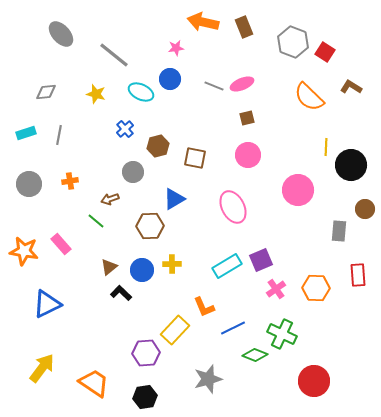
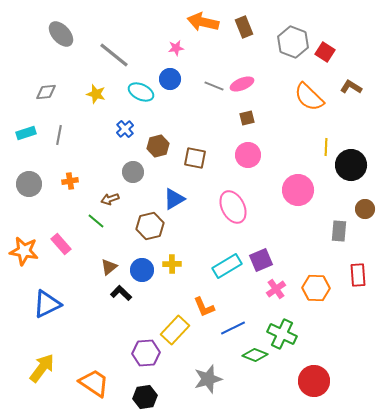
brown hexagon at (150, 226): rotated 12 degrees counterclockwise
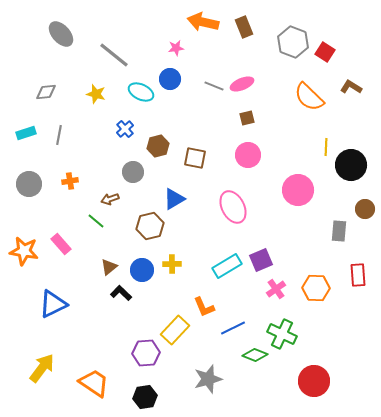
blue triangle at (47, 304): moved 6 px right
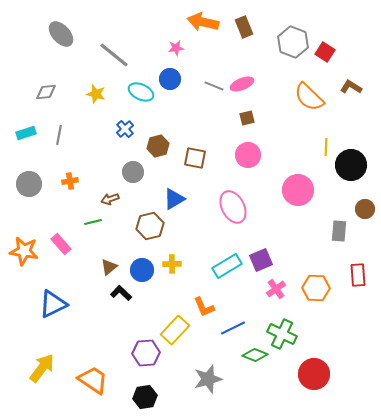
green line at (96, 221): moved 3 px left, 1 px down; rotated 54 degrees counterclockwise
red circle at (314, 381): moved 7 px up
orange trapezoid at (94, 383): moved 1 px left, 3 px up
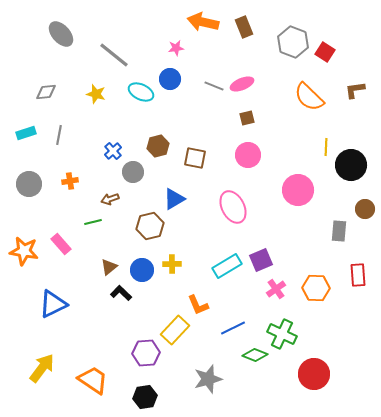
brown L-shape at (351, 87): moved 4 px right, 3 px down; rotated 40 degrees counterclockwise
blue cross at (125, 129): moved 12 px left, 22 px down
orange L-shape at (204, 307): moved 6 px left, 2 px up
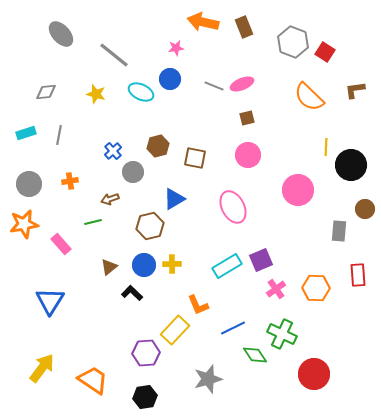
orange star at (24, 251): moved 27 px up; rotated 20 degrees counterclockwise
blue circle at (142, 270): moved 2 px right, 5 px up
black L-shape at (121, 293): moved 11 px right
blue triangle at (53, 304): moved 3 px left, 3 px up; rotated 32 degrees counterclockwise
green diamond at (255, 355): rotated 35 degrees clockwise
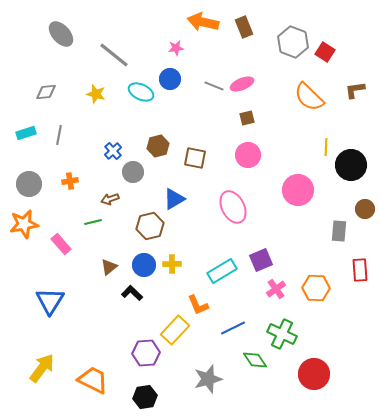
cyan rectangle at (227, 266): moved 5 px left, 5 px down
red rectangle at (358, 275): moved 2 px right, 5 px up
green diamond at (255, 355): moved 5 px down
orange trapezoid at (93, 380): rotated 8 degrees counterclockwise
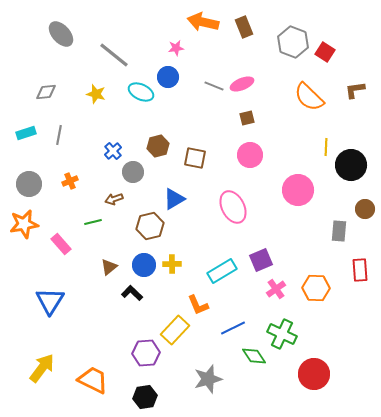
blue circle at (170, 79): moved 2 px left, 2 px up
pink circle at (248, 155): moved 2 px right
orange cross at (70, 181): rotated 14 degrees counterclockwise
brown arrow at (110, 199): moved 4 px right
green diamond at (255, 360): moved 1 px left, 4 px up
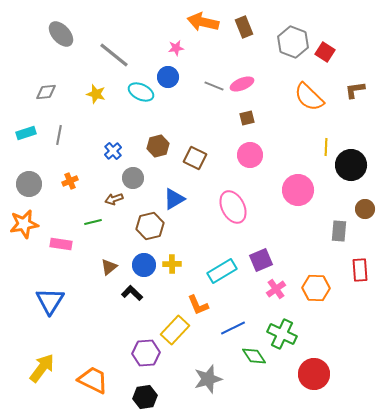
brown square at (195, 158): rotated 15 degrees clockwise
gray circle at (133, 172): moved 6 px down
pink rectangle at (61, 244): rotated 40 degrees counterclockwise
